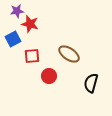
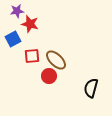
brown ellipse: moved 13 px left, 6 px down; rotated 10 degrees clockwise
black semicircle: moved 5 px down
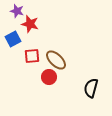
purple star: rotated 24 degrees clockwise
red circle: moved 1 px down
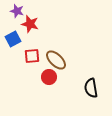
black semicircle: rotated 24 degrees counterclockwise
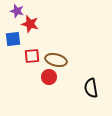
blue square: rotated 21 degrees clockwise
brown ellipse: rotated 30 degrees counterclockwise
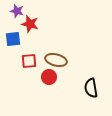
red square: moved 3 px left, 5 px down
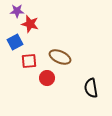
purple star: rotated 16 degrees counterclockwise
blue square: moved 2 px right, 3 px down; rotated 21 degrees counterclockwise
brown ellipse: moved 4 px right, 3 px up; rotated 10 degrees clockwise
red circle: moved 2 px left, 1 px down
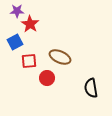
red star: rotated 18 degrees clockwise
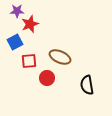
red star: rotated 18 degrees clockwise
black semicircle: moved 4 px left, 3 px up
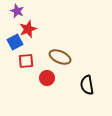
purple star: rotated 24 degrees clockwise
red star: moved 2 px left, 5 px down
red square: moved 3 px left
